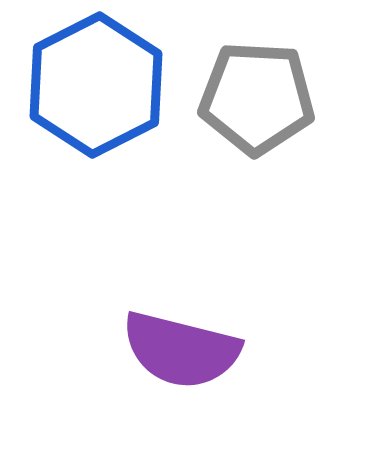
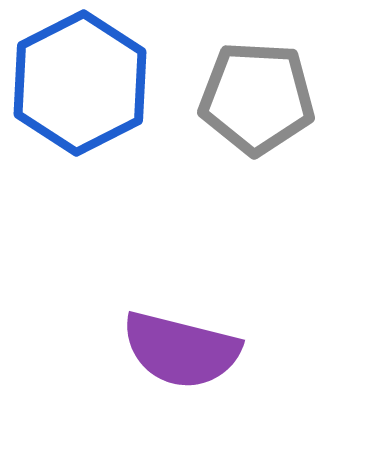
blue hexagon: moved 16 px left, 2 px up
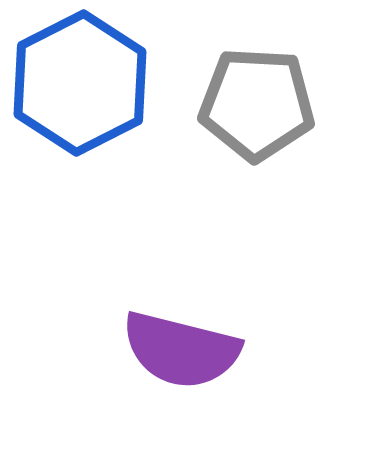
gray pentagon: moved 6 px down
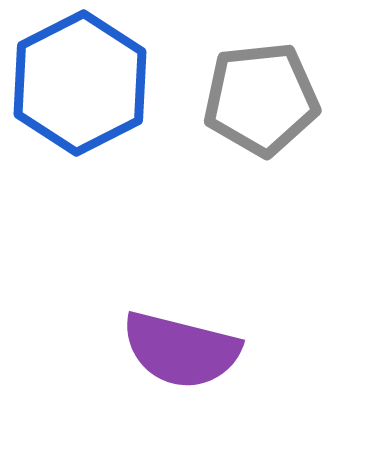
gray pentagon: moved 4 px right, 5 px up; rotated 9 degrees counterclockwise
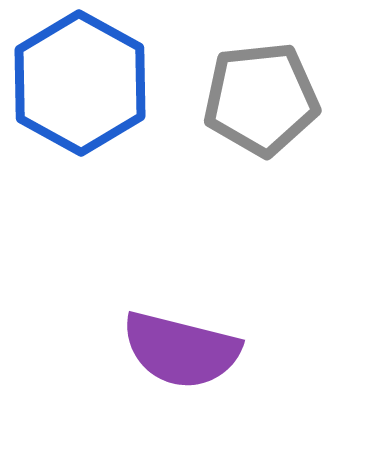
blue hexagon: rotated 4 degrees counterclockwise
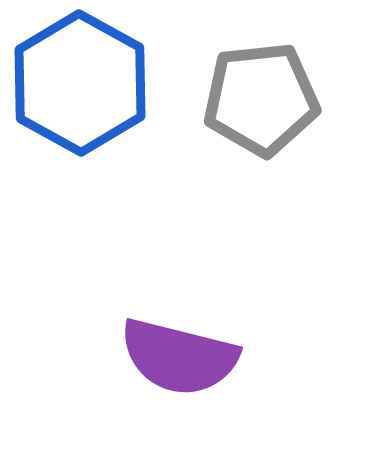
purple semicircle: moved 2 px left, 7 px down
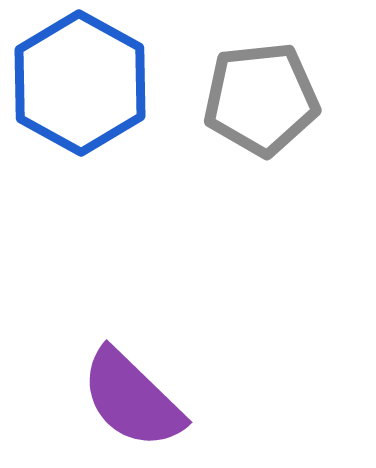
purple semicircle: moved 47 px left, 42 px down; rotated 30 degrees clockwise
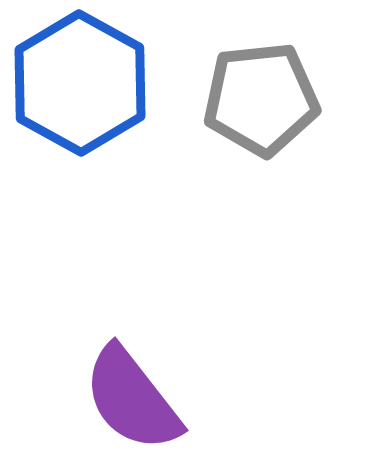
purple semicircle: rotated 8 degrees clockwise
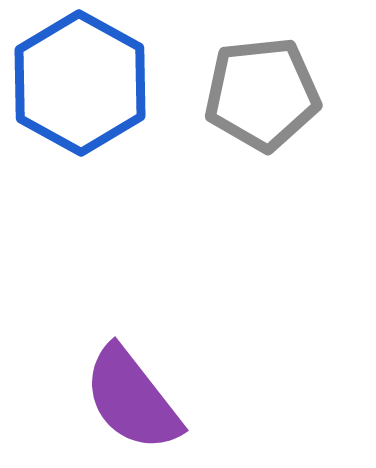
gray pentagon: moved 1 px right, 5 px up
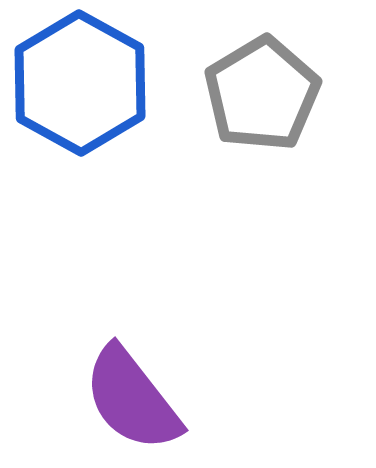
gray pentagon: rotated 25 degrees counterclockwise
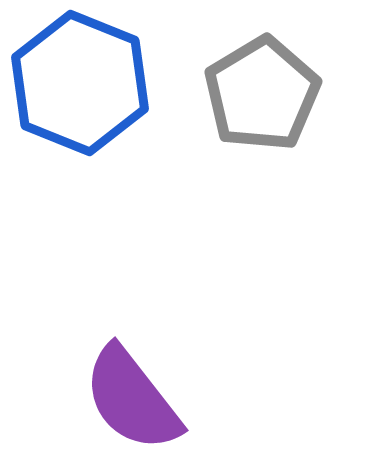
blue hexagon: rotated 7 degrees counterclockwise
